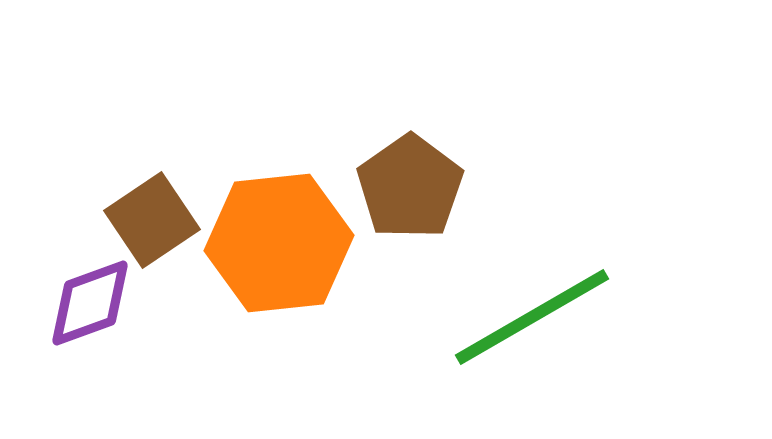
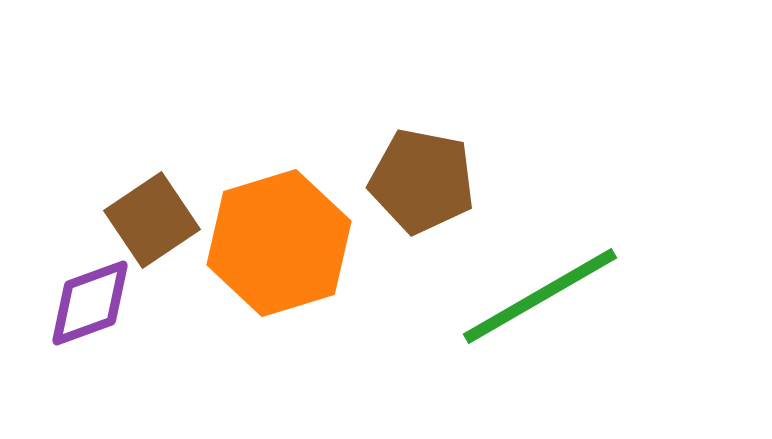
brown pentagon: moved 12 px right, 6 px up; rotated 26 degrees counterclockwise
orange hexagon: rotated 11 degrees counterclockwise
green line: moved 8 px right, 21 px up
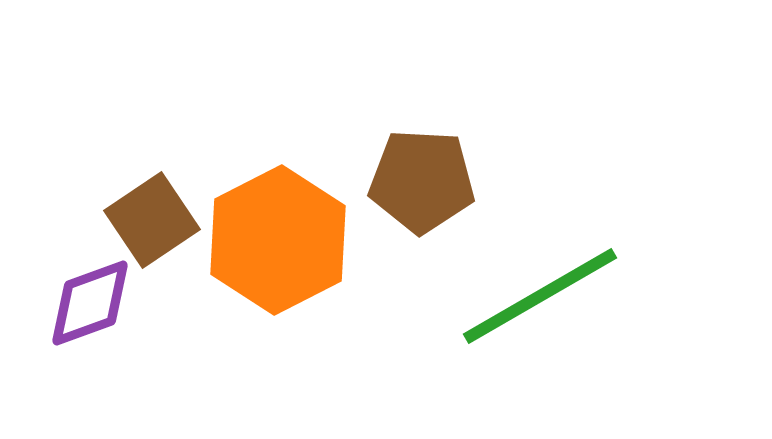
brown pentagon: rotated 8 degrees counterclockwise
orange hexagon: moved 1 px left, 3 px up; rotated 10 degrees counterclockwise
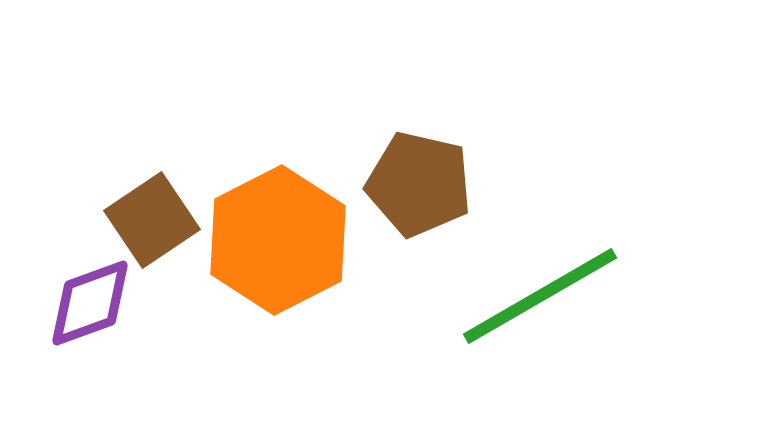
brown pentagon: moved 3 px left, 3 px down; rotated 10 degrees clockwise
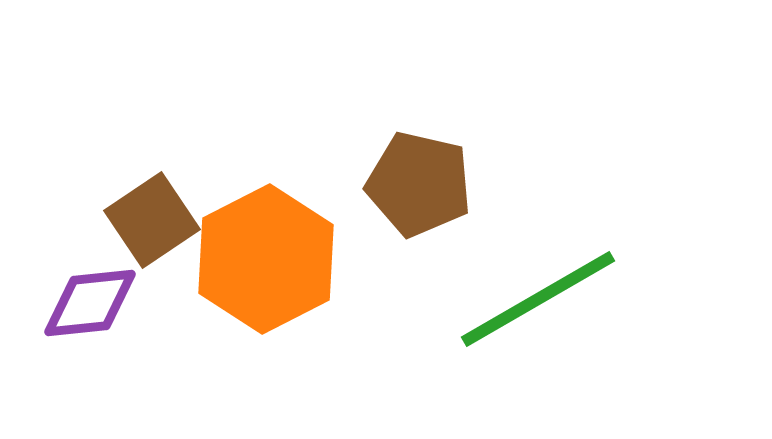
orange hexagon: moved 12 px left, 19 px down
green line: moved 2 px left, 3 px down
purple diamond: rotated 14 degrees clockwise
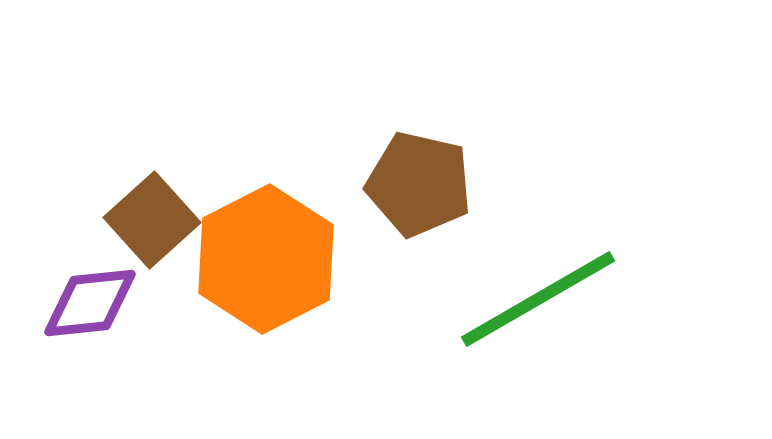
brown square: rotated 8 degrees counterclockwise
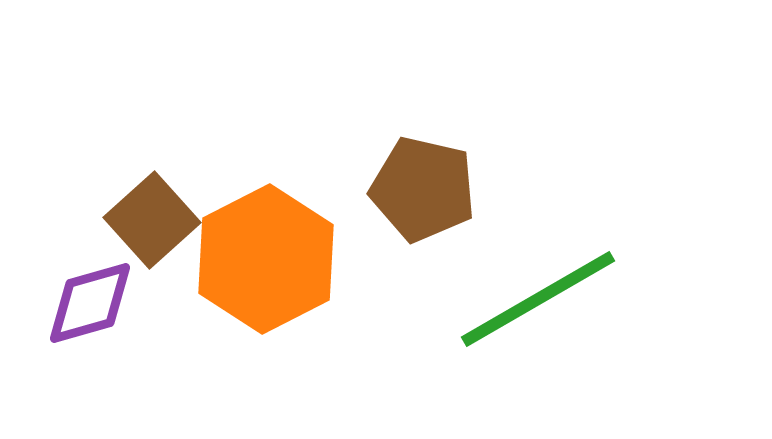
brown pentagon: moved 4 px right, 5 px down
purple diamond: rotated 10 degrees counterclockwise
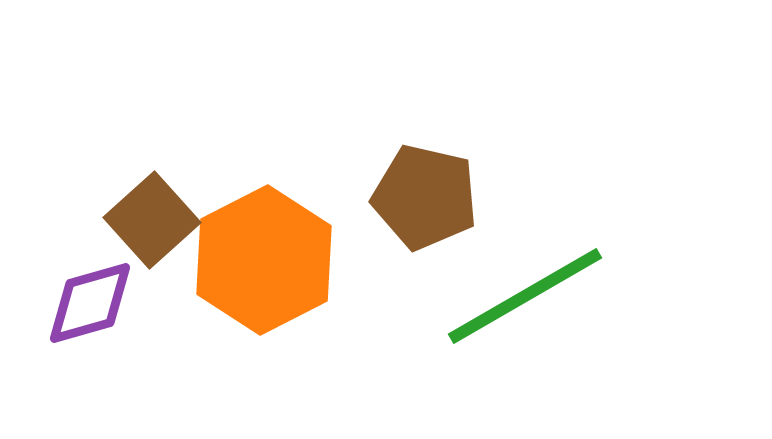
brown pentagon: moved 2 px right, 8 px down
orange hexagon: moved 2 px left, 1 px down
green line: moved 13 px left, 3 px up
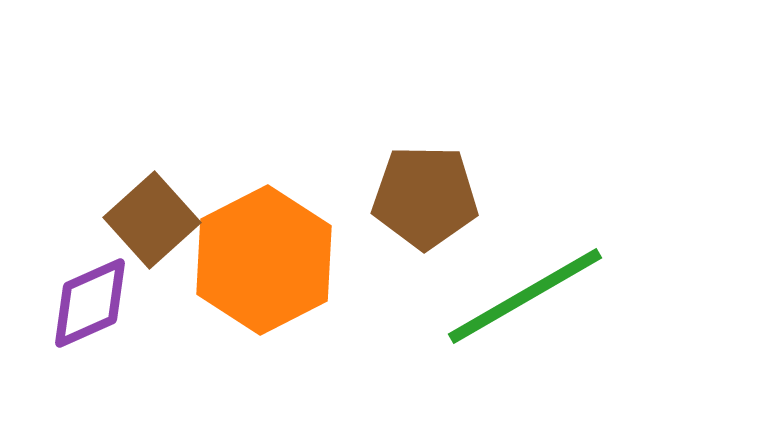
brown pentagon: rotated 12 degrees counterclockwise
purple diamond: rotated 8 degrees counterclockwise
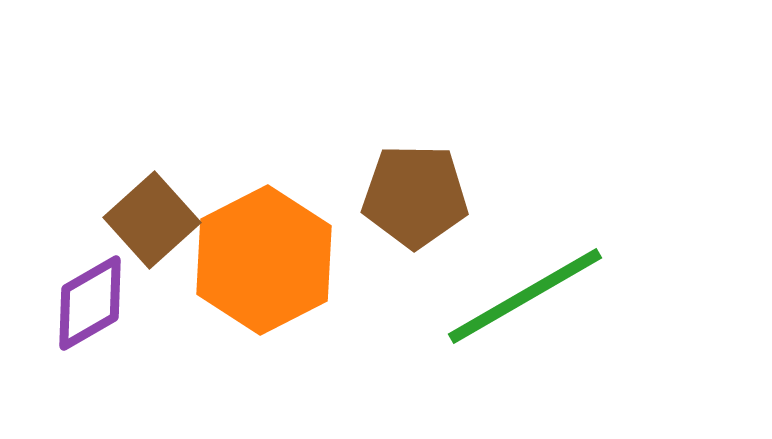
brown pentagon: moved 10 px left, 1 px up
purple diamond: rotated 6 degrees counterclockwise
